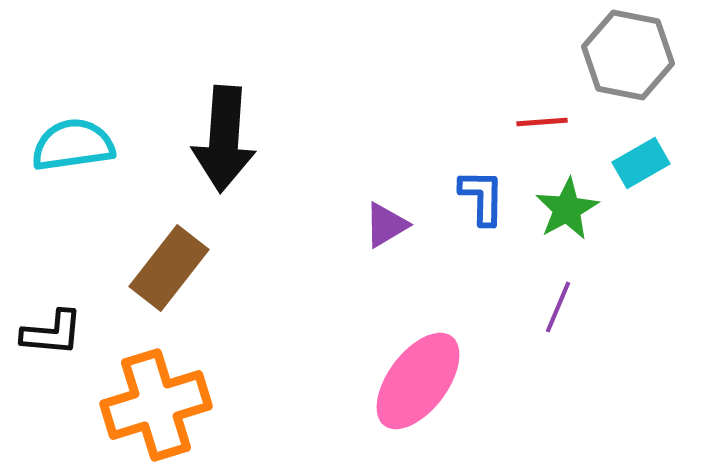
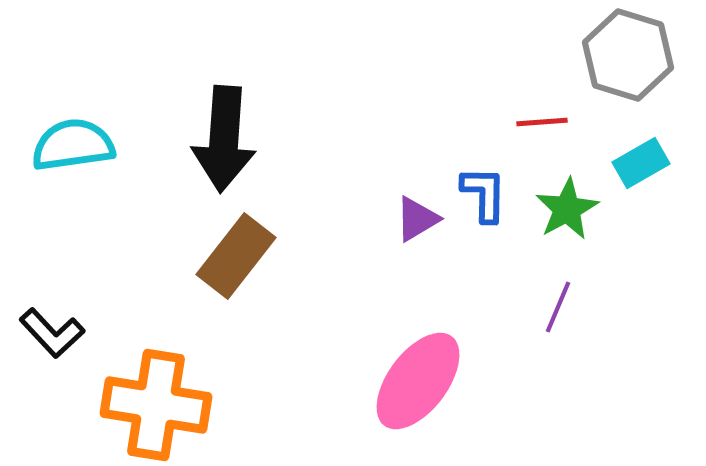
gray hexagon: rotated 6 degrees clockwise
blue L-shape: moved 2 px right, 3 px up
purple triangle: moved 31 px right, 6 px up
brown rectangle: moved 67 px right, 12 px up
black L-shape: rotated 42 degrees clockwise
orange cross: rotated 26 degrees clockwise
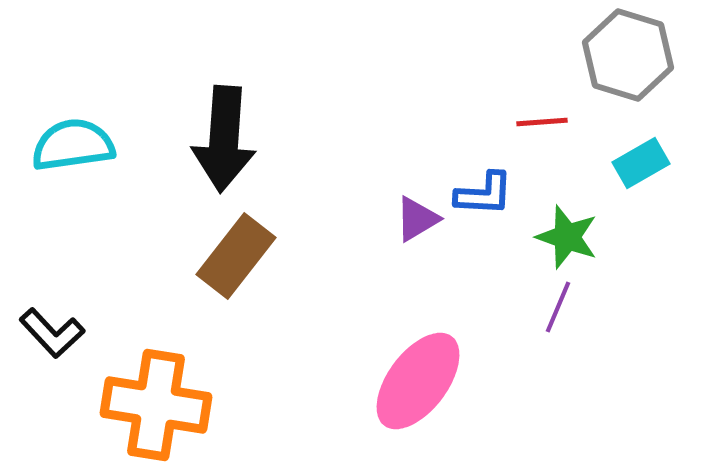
blue L-shape: rotated 92 degrees clockwise
green star: moved 28 px down; rotated 24 degrees counterclockwise
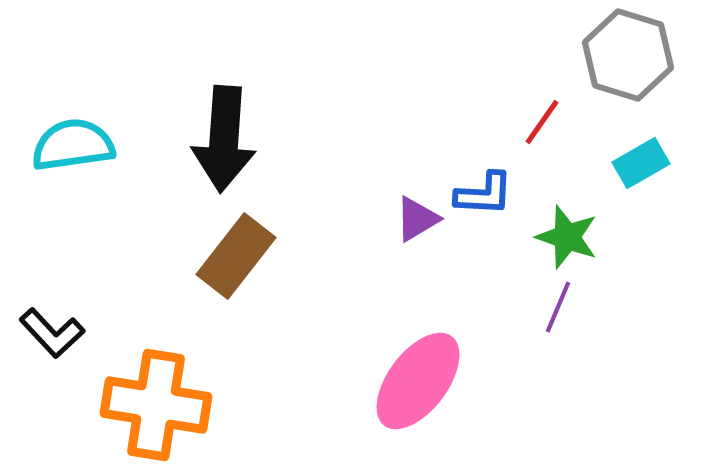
red line: rotated 51 degrees counterclockwise
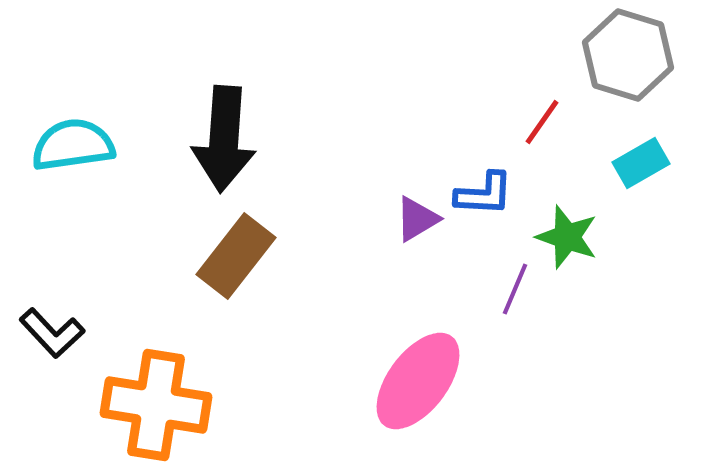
purple line: moved 43 px left, 18 px up
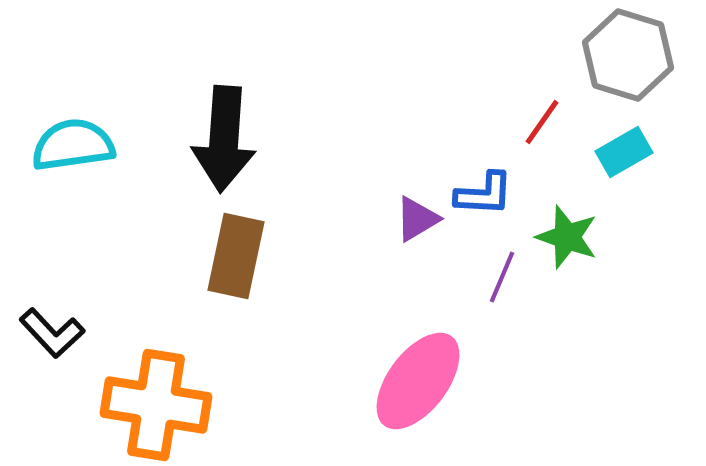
cyan rectangle: moved 17 px left, 11 px up
brown rectangle: rotated 26 degrees counterclockwise
purple line: moved 13 px left, 12 px up
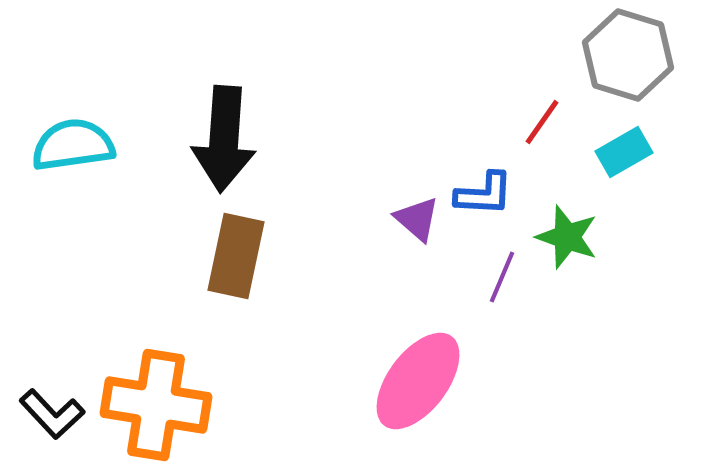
purple triangle: rotated 48 degrees counterclockwise
black L-shape: moved 81 px down
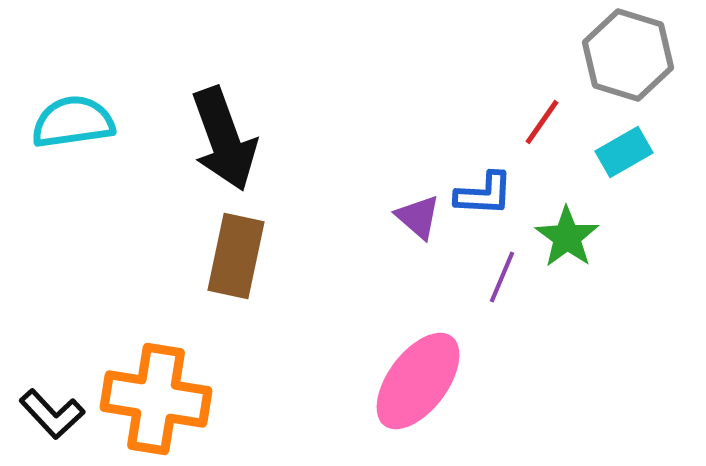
black arrow: rotated 24 degrees counterclockwise
cyan semicircle: moved 23 px up
purple triangle: moved 1 px right, 2 px up
green star: rotated 16 degrees clockwise
orange cross: moved 6 px up
